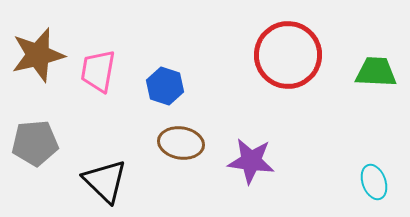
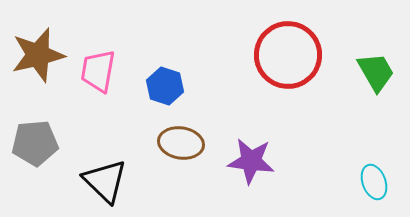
green trapezoid: rotated 57 degrees clockwise
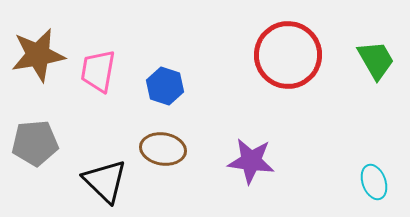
brown star: rotated 4 degrees clockwise
green trapezoid: moved 12 px up
brown ellipse: moved 18 px left, 6 px down
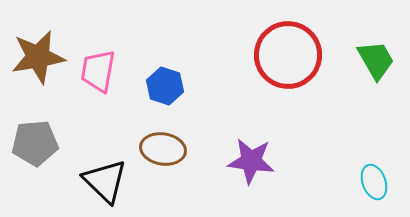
brown star: moved 2 px down
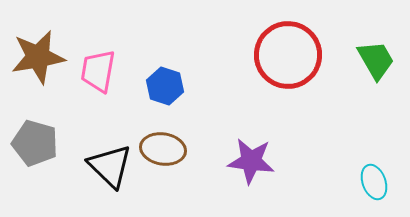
gray pentagon: rotated 21 degrees clockwise
black triangle: moved 5 px right, 15 px up
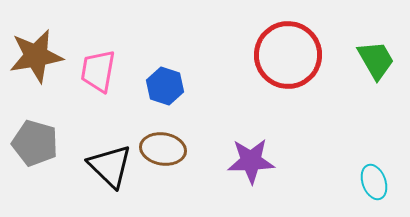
brown star: moved 2 px left, 1 px up
purple star: rotated 9 degrees counterclockwise
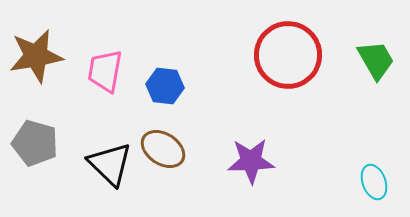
pink trapezoid: moved 7 px right
blue hexagon: rotated 12 degrees counterclockwise
brown ellipse: rotated 24 degrees clockwise
black triangle: moved 2 px up
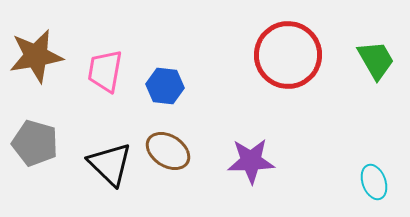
brown ellipse: moved 5 px right, 2 px down
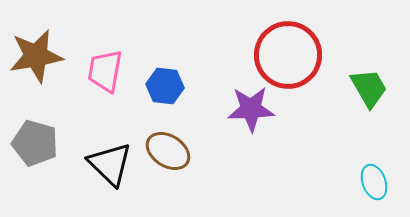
green trapezoid: moved 7 px left, 28 px down
purple star: moved 52 px up
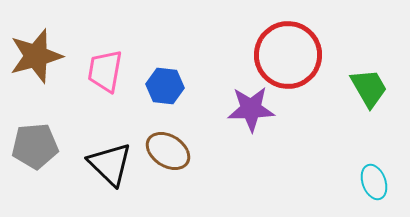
brown star: rotated 6 degrees counterclockwise
gray pentagon: moved 3 px down; rotated 21 degrees counterclockwise
